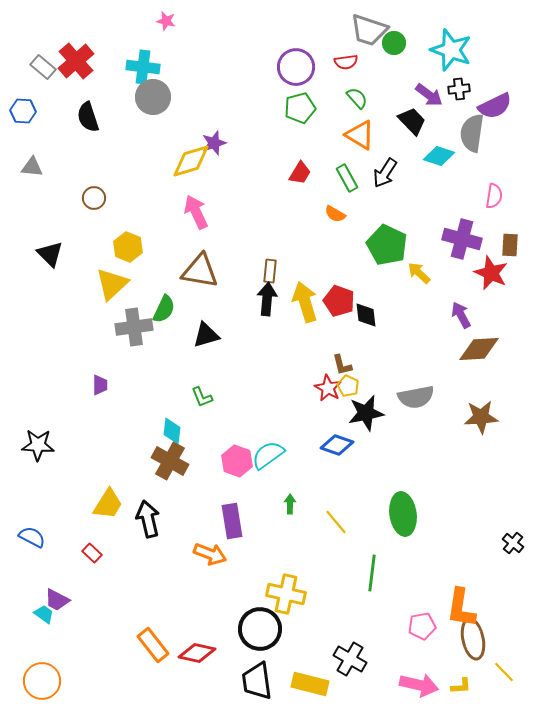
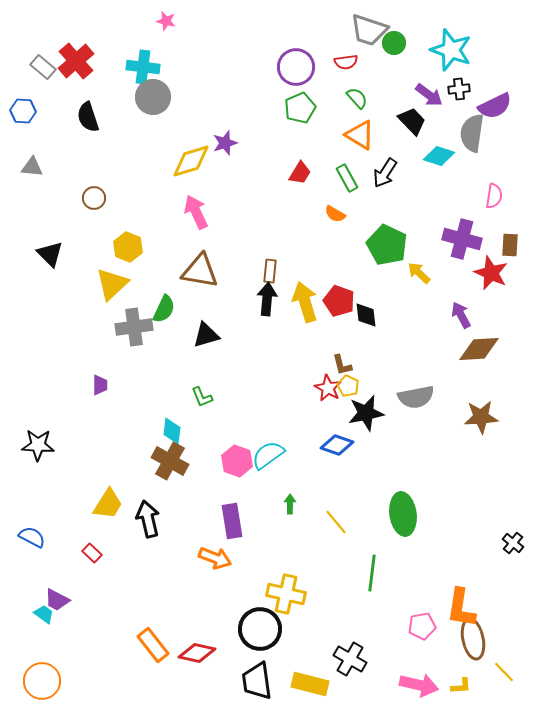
green pentagon at (300, 108): rotated 8 degrees counterclockwise
purple star at (214, 143): moved 11 px right
orange arrow at (210, 554): moved 5 px right, 4 px down
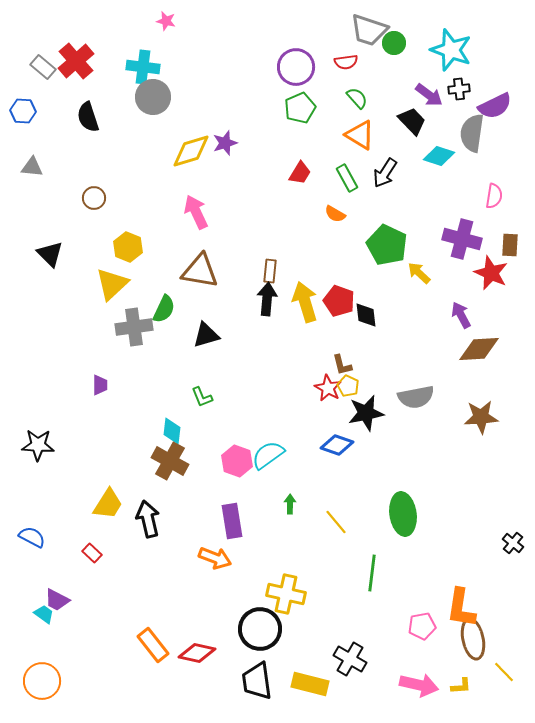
yellow diamond at (191, 161): moved 10 px up
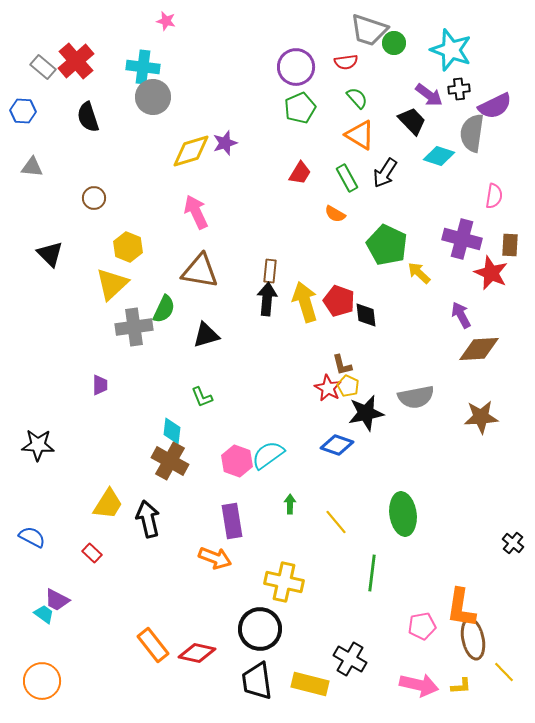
yellow cross at (286, 594): moved 2 px left, 12 px up
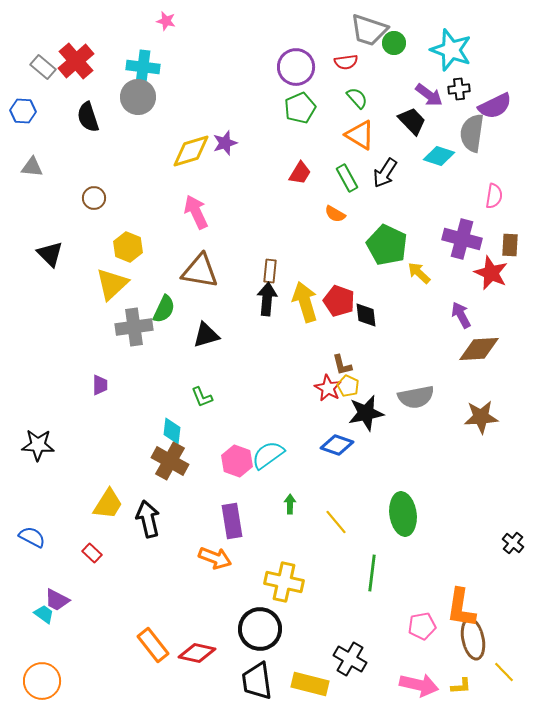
gray circle at (153, 97): moved 15 px left
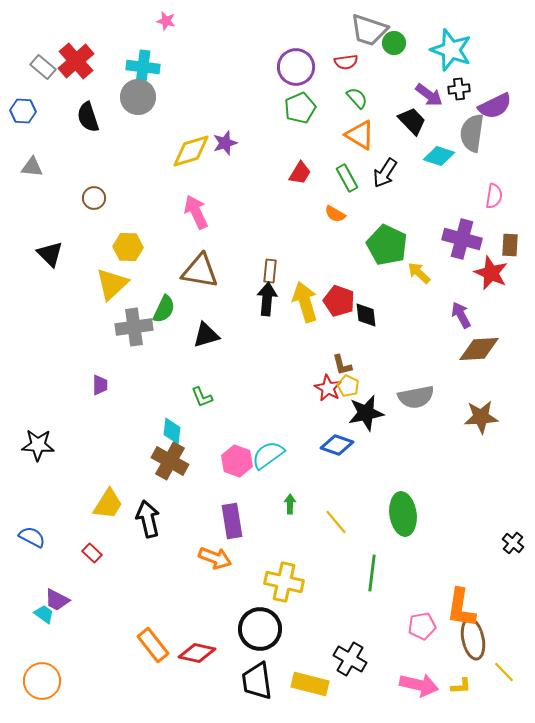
yellow hexagon at (128, 247): rotated 20 degrees counterclockwise
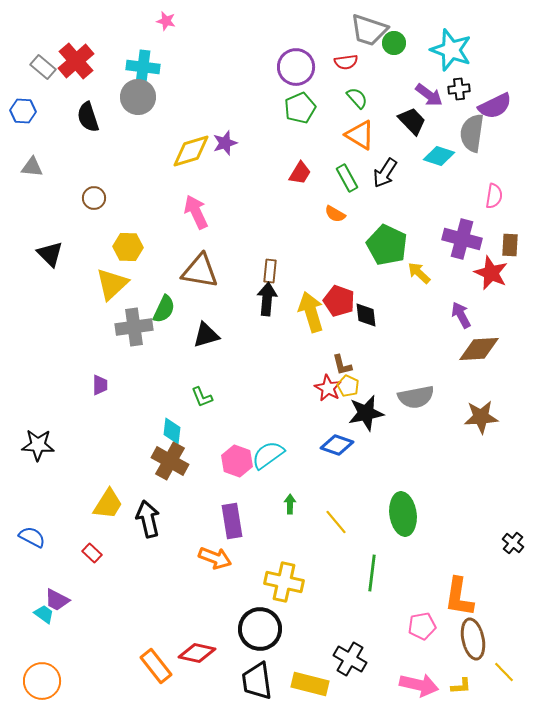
yellow arrow at (305, 302): moved 6 px right, 10 px down
orange L-shape at (461, 608): moved 2 px left, 11 px up
orange rectangle at (153, 645): moved 3 px right, 21 px down
